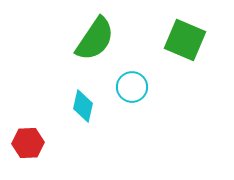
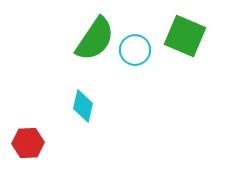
green square: moved 4 px up
cyan circle: moved 3 px right, 37 px up
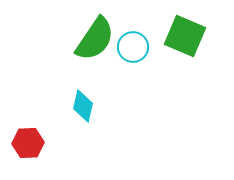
cyan circle: moved 2 px left, 3 px up
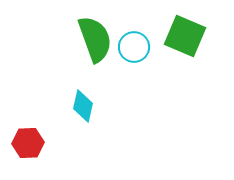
green semicircle: rotated 54 degrees counterclockwise
cyan circle: moved 1 px right
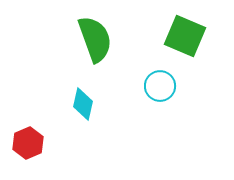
cyan circle: moved 26 px right, 39 px down
cyan diamond: moved 2 px up
red hexagon: rotated 20 degrees counterclockwise
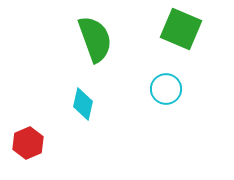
green square: moved 4 px left, 7 px up
cyan circle: moved 6 px right, 3 px down
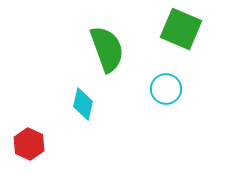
green semicircle: moved 12 px right, 10 px down
red hexagon: moved 1 px right, 1 px down; rotated 12 degrees counterclockwise
